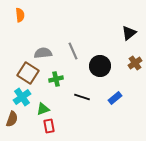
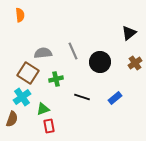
black circle: moved 4 px up
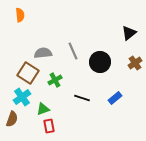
green cross: moved 1 px left, 1 px down; rotated 16 degrees counterclockwise
black line: moved 1 px down
